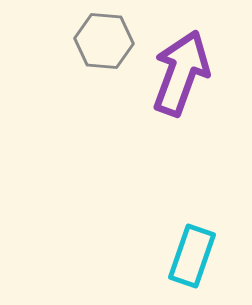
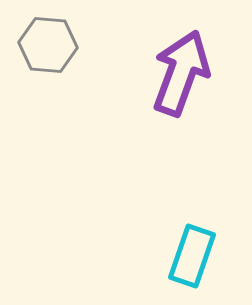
gray hexagon: moved 56 px left, 4 px down
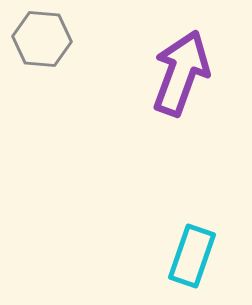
gray hexagon: moved 6 px left, 6 px up
